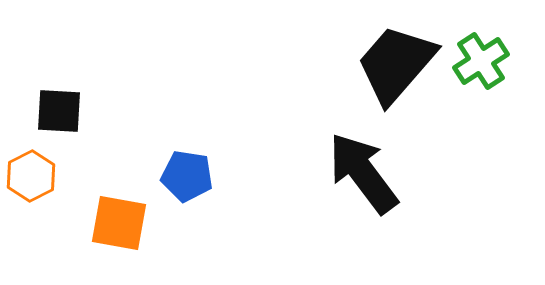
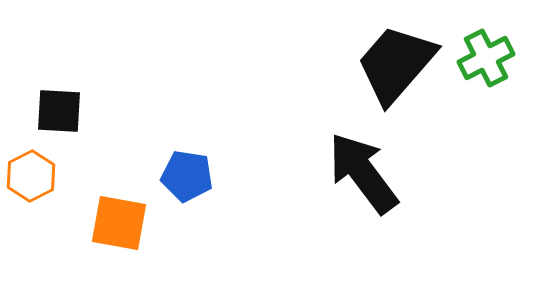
green cross: moved 5 px right, 3 px up; rotated 6 degrees clockwise
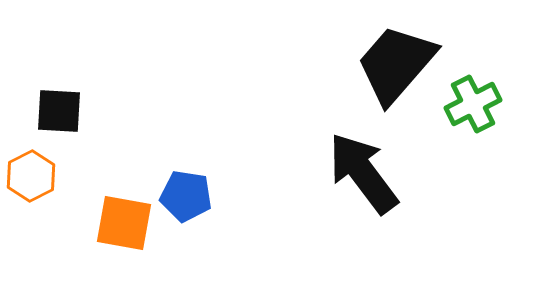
green cross: moved 13 px left, 46 px down
blue pentagon: moved 1 px left, 20 px down
orange square: moved 5 px right
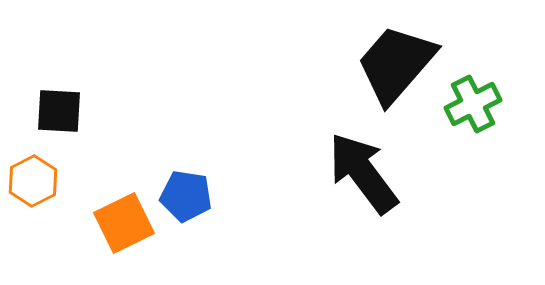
orange hexagon: moved 2 px right, 5 px down
orange square: rotated 36 degrees counterclockwise
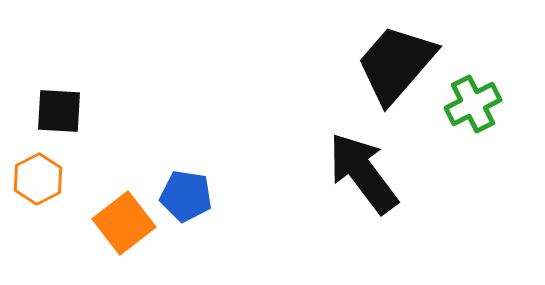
orange hexagon: moved 5 px right, 2 px up
orange square: rotated 12 degrees counterclockwise
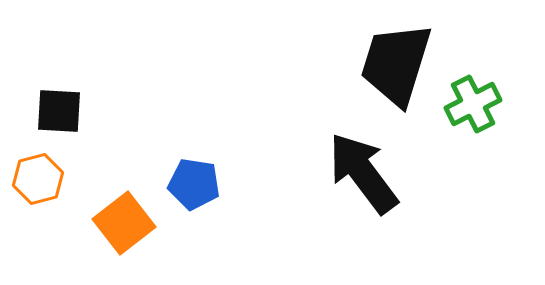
black trapezoid: rotated 24 degrees counterclockwise
orange hexagon: rotated 12 degrees clockwise
blue pentagon: moved 8 px right, 12 px up
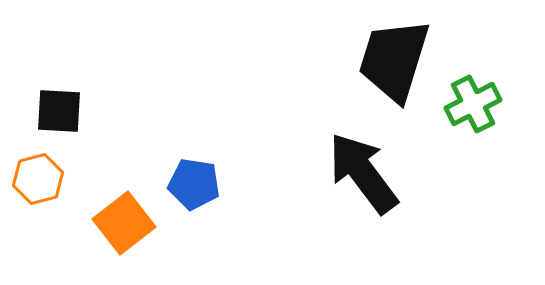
black trapezoid: moved 2 px left, 4 px up
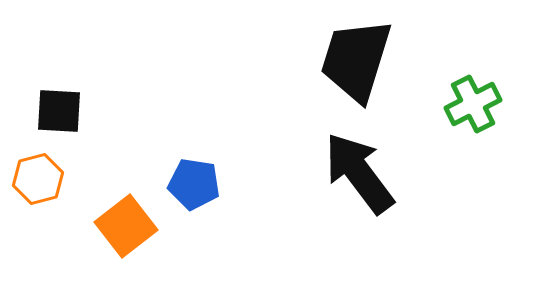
black trapezoid: moved 38 px left
black arrow: moved 4 px left
orange square: moved 2 px right, 3 px down
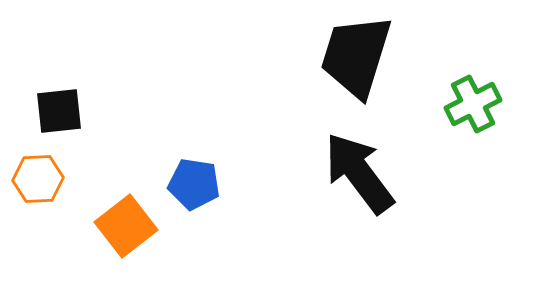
black trapezoid: moved 4 px up
black square: rotated 9 degrees counterclockwise
orange hexagon: rotated 12 degrees clockwise
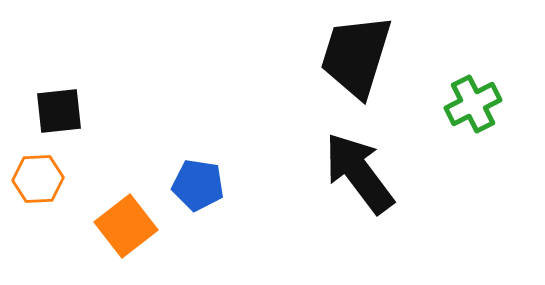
blue pentagon: moved 4 px right, 1 px down
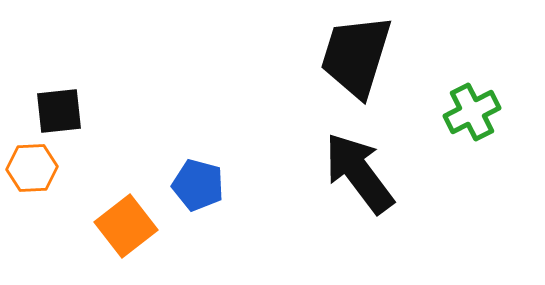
green cross: moved 1 px left, 8 px down
orange hexagon: moved 6 px left, 11 px up
blue pentagon: rotated 6 degrees clockwise
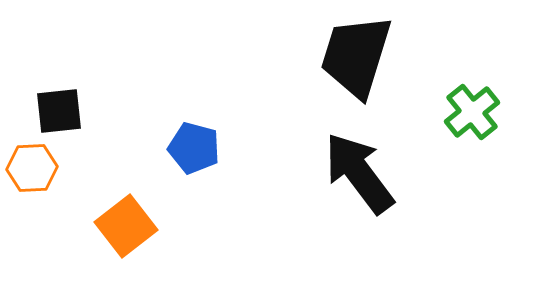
green cross: rotated 12 degrees counterclockwise
blue pentagon: moved 4 px left, 37 px up
